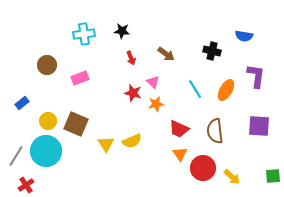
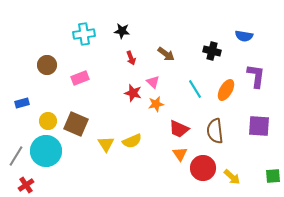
blue rectangle: rotated 24 degrees clockwise
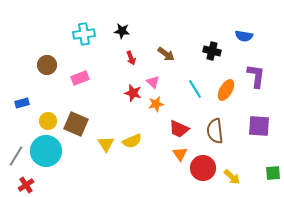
green square: moved 3 px up
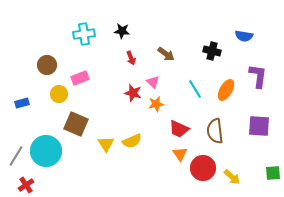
purple L-shape: moved 2 px right
yellow circle: moved 11 px right, 27 px up
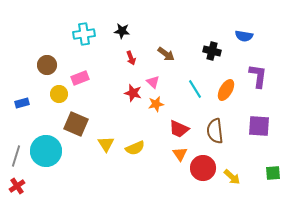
yellow semicircle: moved 3 px right, 7 px down
gray line: rotated 15 degrees counterclockwise
red cross: moved 9 px left, 1 px down
